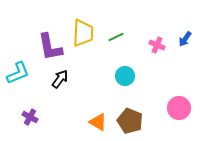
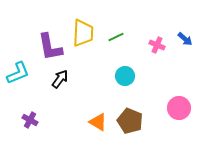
blue arrow: rotated 84 degrees counterclockwise
purple cross: moved 3 px down
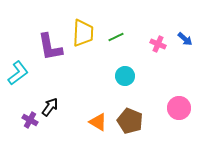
pink cross: moved 1 px right, 1 px up
cyan L-shape: rotated 15 degrees counterclockwise
black arrow: moved 10 px left, 28 px down
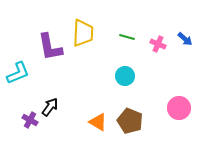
green line: moved 11 px right; rotated 42 degrees clockwise
cyan L-shape: rotated 15 degrees clockwise
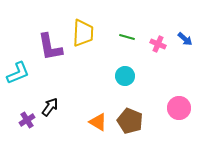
purple cross: moved 3 px left; rotated 28 degrees clockwise
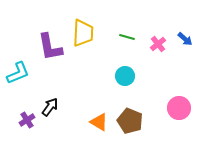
pink cross: rotated 28 degrees clockwise
orange triangle: moved 1 px right
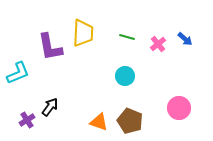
orange triangle: rotated 12 degrees counterclockwise
